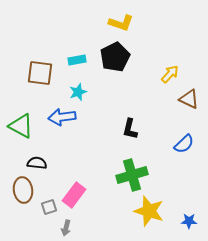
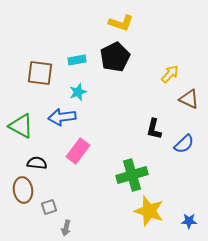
black L-shape: moved 24 px right
pink rectangle: moved 4 px right, 44 px up
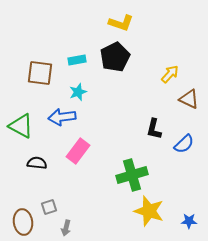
brown ellipse: moved 32 px down
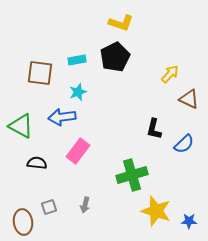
yellow star: moved 7 px right
gray arrow: moved 19 px right, 23 px up
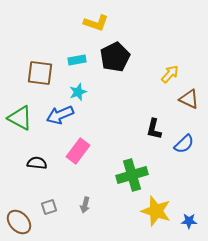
yellow L-shape: moved 25 px left
blue arrow: moved 2 px left, 2 px up; rotated 16 degrees counterclockwise
green triangle: moved 1 px left, 8 px up
brown ellipse: moved 4 px left; rotated 35 degrees counterclockwise
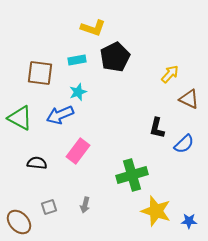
yellow L-shape: moved 3 px left, 5 px down
black L-shape: moved 3 px right, 1 px up
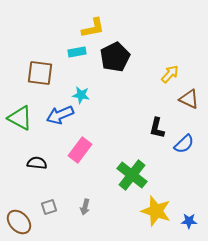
yellow L-shape: rotated 30 degrees counterclockwise
cyan rectangle: moved 8 px up
cyan star: moved 3 px right, 3 px down; rotated 30 degrees clockwise
pink rectangle: moved 2 px right, 1 px up
green cross: rotated 36 degrees counterclockwise
gray arrow: moved 2 px down
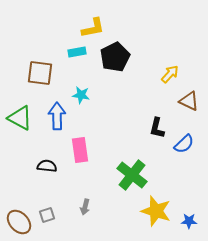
brown triangle: moved 2 px down
blue arrow: moved 3 px left, 1 px down; rotated 112 degrees clockwise
pink rectangle: rotated 45 degrees counterclockwise
black semicircle: moved 10 px right, 3 px down
gray square: moved 2 px left, 8 px down
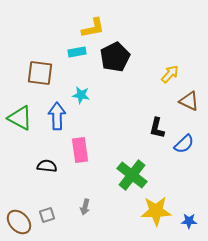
yellow star: rotated 20 degrees counterclockwise
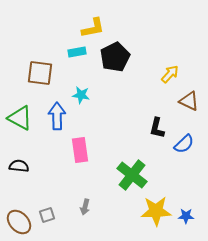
black semicircle: moved 28 px left
blue star: moved 3 px left, 5 px up
